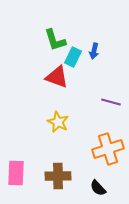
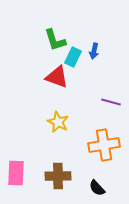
orange cross: moved 4 px left, 4 px up; rotated 8 degrees clockwise
black semicircle: moved 1 px left
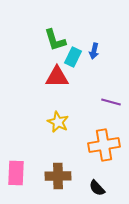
red triangle: rotated 20 degrees counterclockwise
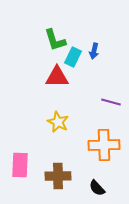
orange cross: rotated 8 degrees clockwise
pink rectangle: moved 4 px right, 8 px up
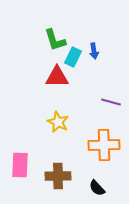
blue arrow: rotated 21 degrees counterclockwise
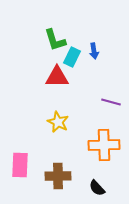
cyan rectangle: moved 1 px left
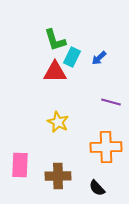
blue arrow: moved 5 px right, 7 px down; rotated 56 degrees clockwise
red triangle: moved 2 px left, 5 px up
orange cross: moved 2 px right, 2 px down
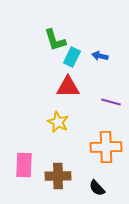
blue arrow: moved 1 px right, 2 px up; rotated 56 degrees clockwise
red triangle: moved 13 px right, 15 px down
pink rectangle: moved 4 px right
